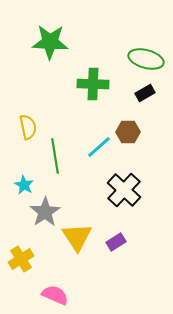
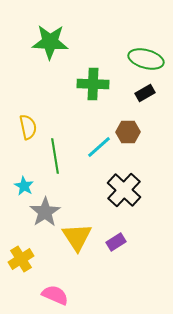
cyan star: moved 1 px down
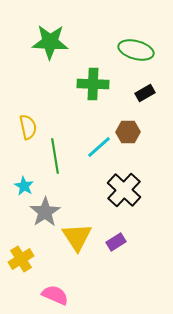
green ellipse: moved 10 px left, 9 px up
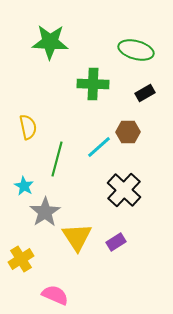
green line: moved 2 px right, 3 px down; rotated 24 degrees clockwise
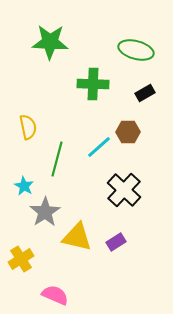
yellow triangle: rotated 44 degrees counterclockwise
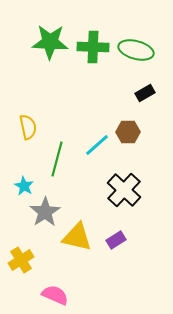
green cross: moved 37 px up
cyan line: moved 2 px left, 2 px up
purple rectangle: moved 2 px up
yellow cross: moved 1 px down
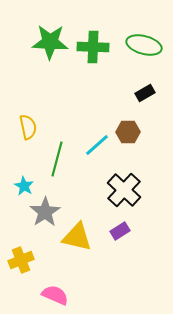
green ellipse: moved 8 px right, 5 px up
purple rectangle: moved 4 px right, 9 px up
yellow cross: rotated 10 degrees clockwise
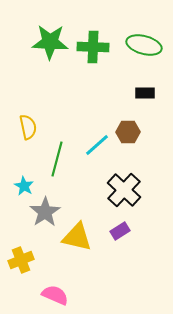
black rectangle: rotated 30 degrees clockwise
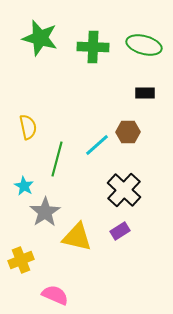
green star: moved 10 px left, 4 px up; rotated 12 degrees clockwise
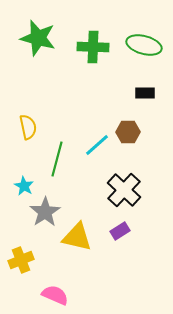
green star: moved 2 px left
